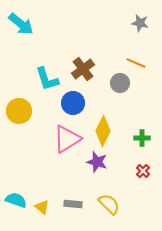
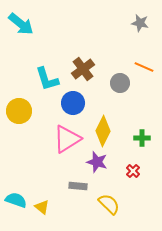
orange line: moved 8 px right, 4 px down
red cross: moved 10 px left
gray rectangle: moved 5 px right, 18 px up
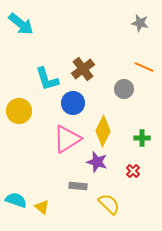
gray circle: moved 4 px right, 6 px down
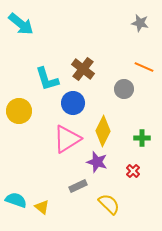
brown cross: rotated 15 degrees counterclockwise
gray rectangle: rotated 30 degrees counterclockwise
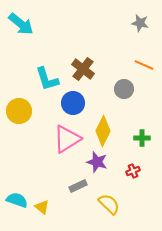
orange line: moved 2 px up
red cross: rotated 24 degrees clockwise
cyan semicircle: moved 1 px right
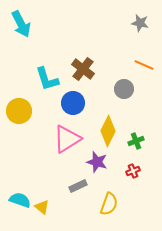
cyan arrow: rotated 24 degrees clockwise
yellow diamond: moved 5 px right
green cross: moved 6 px left, 3 px down; rotated 21 degrees counterclockwise
cyan semicircle: moved 3 px right
yellow semicircle: rotated 65 degrees clockwise
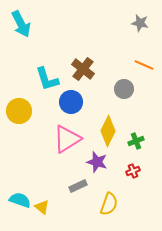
blue circle: moved 2 px left, 1 px up
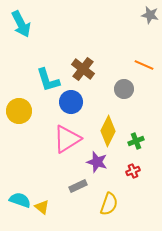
gray star: moved 10 px right, 8 px up
cyan L-shape: moved 1 px right, 1 px down
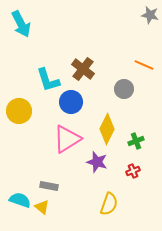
yellow diamond: moved 1 px left, 2 px up
gray rectangle: moved 29 px left; rotated 36 degrees clockwise
